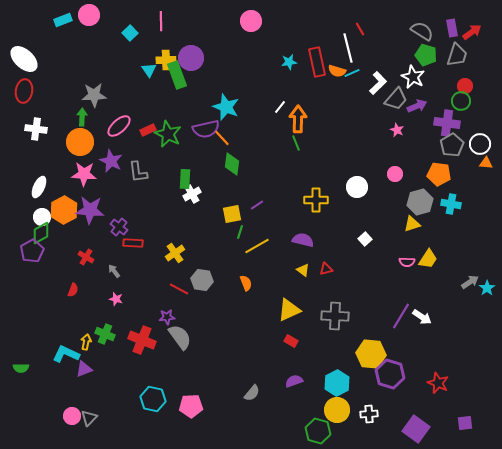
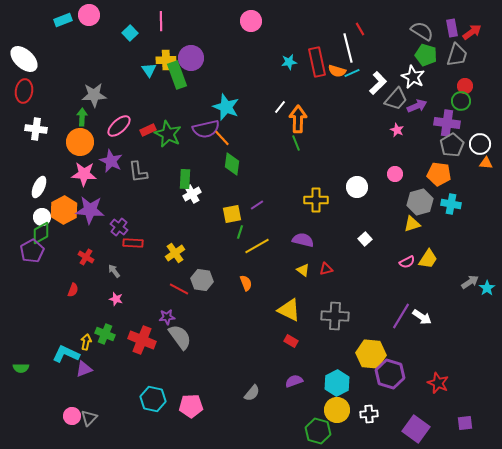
pink semicircle at (407, 262): rotated 28 degrees counterclockwise
yellow triangle at (289, 310): rotated 50 degrees clockwise
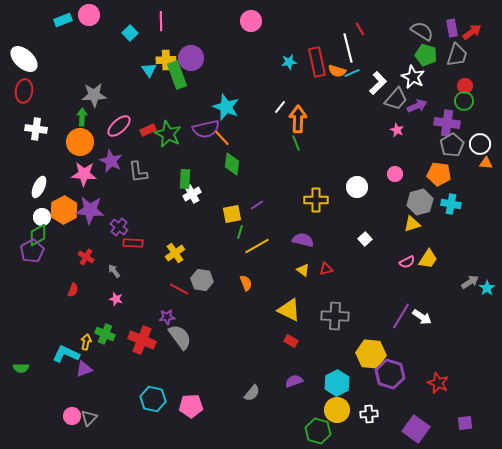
green circle at (461, 101): moved 3 px right
green diamond at (41, 233): moved 3 px left, 2 px down
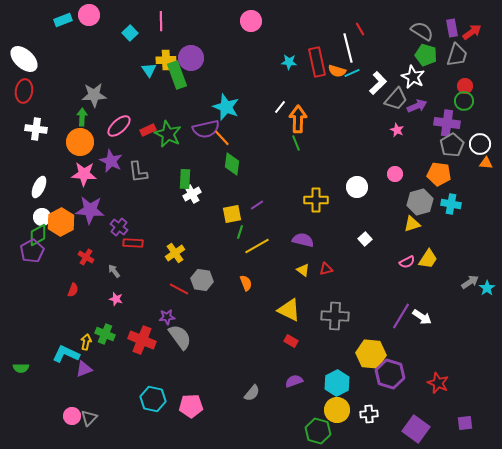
cyan star at (289, 62): rotated 14 degrees clockwise
orange hexagon at (64, 210): moved 3 px left, 12 px down
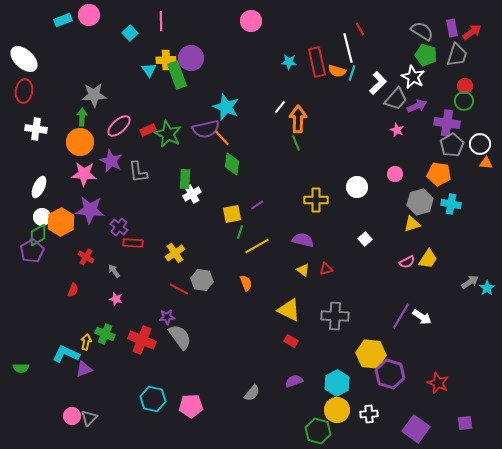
cyan line at (352, 73): rotated 49 degrees counterclockwise
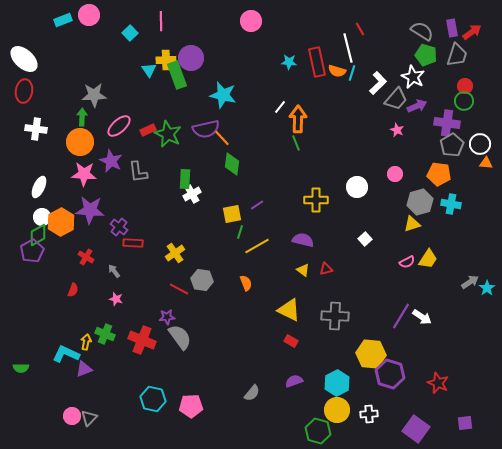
cyan star at (226, 107): moved 3 px left, 12 px up; rotated 8 degrees counterclockwise
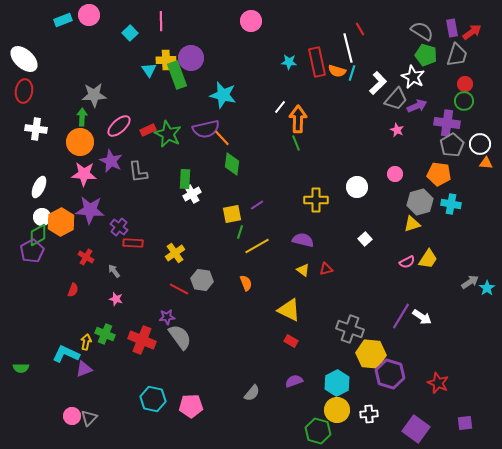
red circle at (465, 86): moved 2 px up
gray cross at (335, 316): moved 15 px right, 13 px down; rotated 16 degrees clockwise
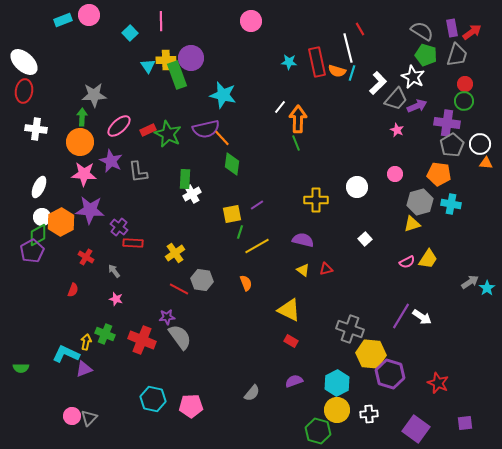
white ellipse at (24, 59): moved 3 px down
cyan triangle at (149, 70): moved 1 px left, 4 px up
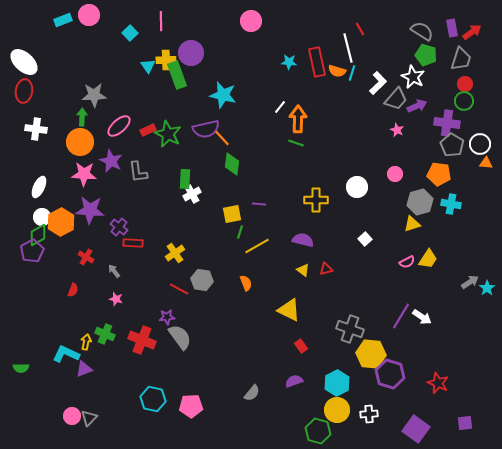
gray trapezoid at (457, 55): moved 4 px right, 4 px down
purple circle at (191, 58): moved 5 px up
green line at (296, 143): rotated 49 degrees counterclockwise
gray pentagon at (452, 145): rotated 10 degrees counterclockwise
purple line at (257, 205): moved 2 px right, 1 px up; rotated 40 degrees clockwise
red rectangle at (291, 341): moved 10 px right, 5 px down; rotated 24 degrees clockwise
